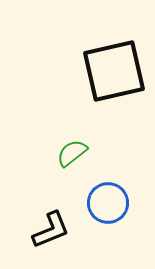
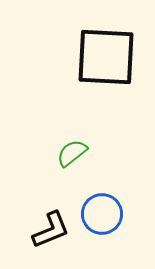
black square: moved 8 px left, 14 px up; rotated 16 degrees clockwise
blue circle: moved 6 px left, 11 px down
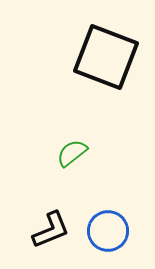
black square: rotated 18 degrees clockwise
blue circle: moved 6 px right, 17 px down
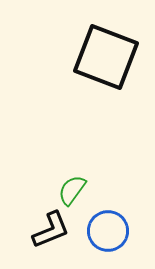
green semicircle: moved 37 px down; rotated 16 degrees counterclockwise
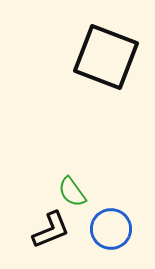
green semicircle: moved 2 px down; rotated 72 degrees counterclockwise
blue circle: moved 3 px right, 2 px up
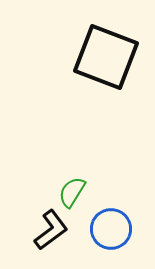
green semicircle: rotated 68 degrees clockwise
black L-shape: rotated 15 degrees counterclockwise
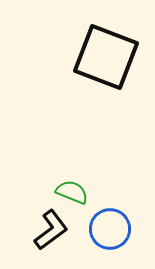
green semicircle: rotated 80 degrees clockwise
blue circle: moved 1 px left
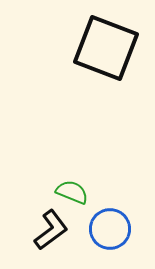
black square: moved 9 px up
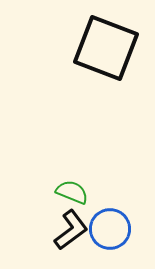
black L-shape: moved 20 px right
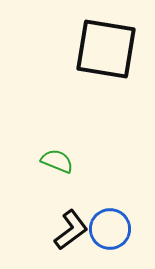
black square: moved 1 px down; rotated 12 degrees counterclockwise
green semicircle: moved 15 px left, 31 px up
